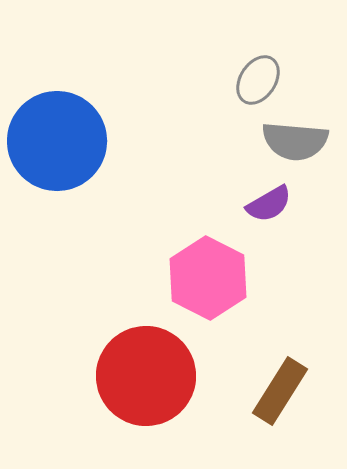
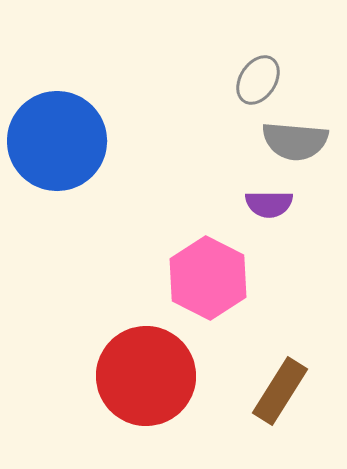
purple semicircle: rotated 30 degrees clockwise
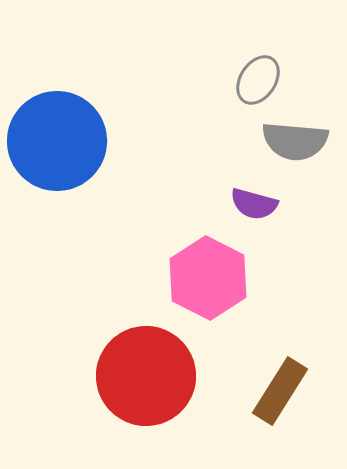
purple semicircle: moved 15 px left; rotated 15 degrees clockwise
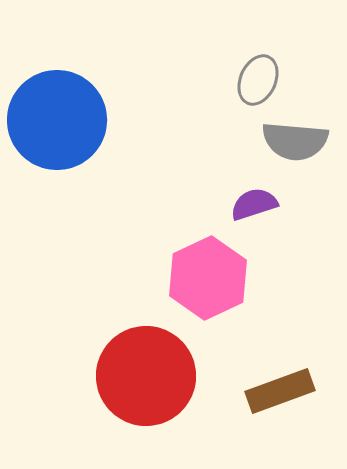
gray ellipse: rotated 9 degrees counterclockwise
blue circle: moved 21 px up
purple semicircle: rotated 147 degrees clockwise
pink hexagon: rotated 8 degrees clockwise
brown rectangle: rotated 38 degrees clockwise
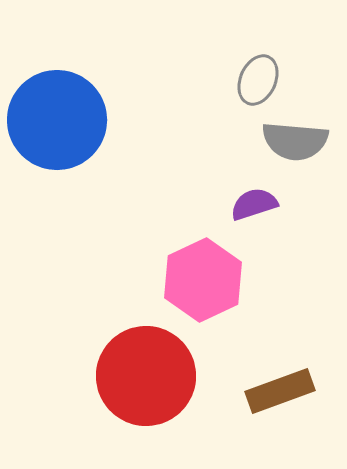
pink hexagon: moved 5 px left, 2 px down
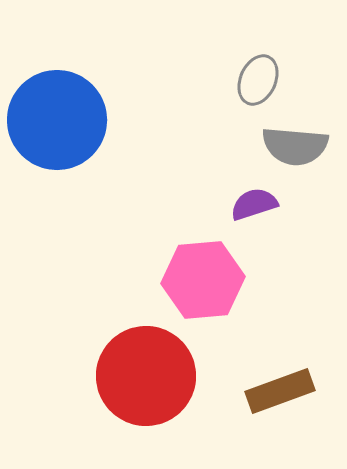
gray semicircle: moved 5 px down
pink hexagon: rotated 20 degrees clockwise
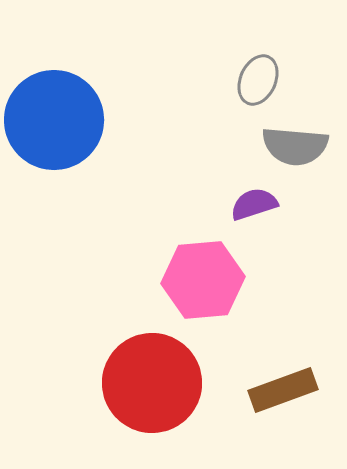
blue circle: moved 3 px left
red circle: moved 6 px right, 7 px down
brown rectangle: moved 3 px right, 1 px up
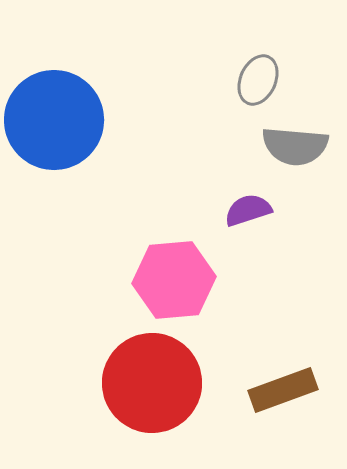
purple semicircle: moved 6 px left, 6 px down
pink hexagon: moved 29 px left
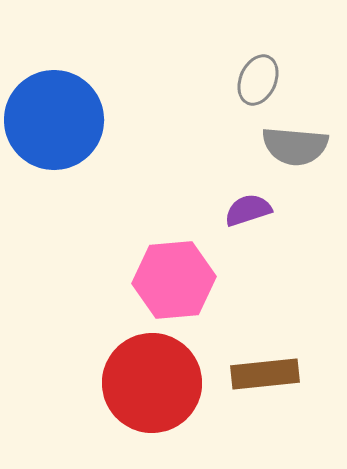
brown rectangle: moved 18 px left, 16 px up; rotated 14 degrees clockwise
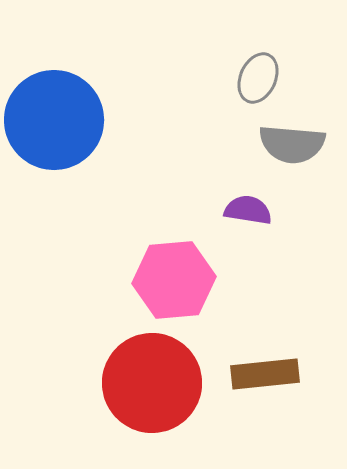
gray ellipse: moved 2 px up
gray semicircle: moved 3 px left, 2 px up
purple semicircle: rotated 27 degrees clockwise
